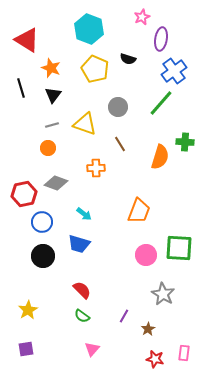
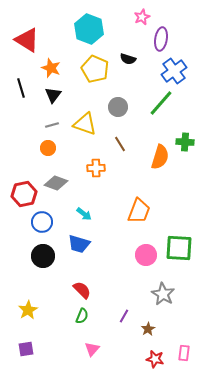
green semicircle: rotated 105 degrees counterclockwise
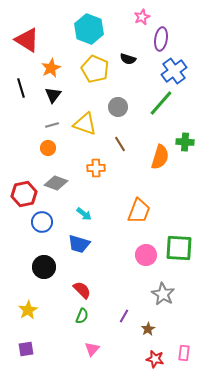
orange star: rotated 24 degrees clockwise
black circle: moved 1 px right, 11 px down
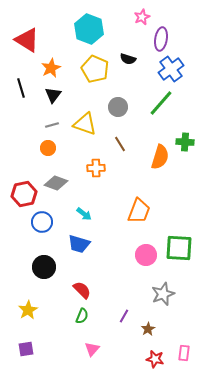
blue cross: moved 3 px left, 2 px up
gray star: rotated 20 degrees clockwise
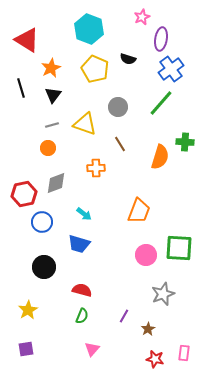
gray diamond: rotated 40 degrees counterclockwise
red semicircle: rotated 30 degrees counterclockwise
